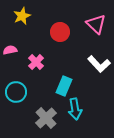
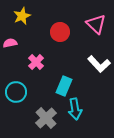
pink semicircle: moved 7 px up
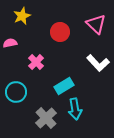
white L-shape: moved 1 px left, 1 px up
cyan rectangle: rotated 36 degrees clockwise
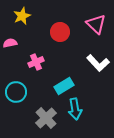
pink cross: rotated 21 degrees clockwise
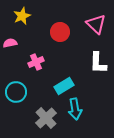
white L-shape: rotated 45 degrees clockwise
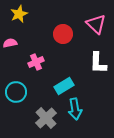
yellow star: moved 3 px left, 2 px up
red circle: moved 3 px right, 2 px down
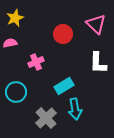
yellow star: moved 4 px left, 4 px down
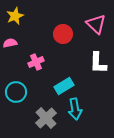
yellow star: moved 2 px up
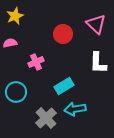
cyan arrow: rotated 90 degrees clockwise
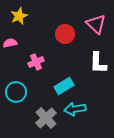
yellow star: moved 4 px right
red circle: moved 2 px right
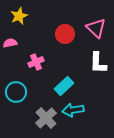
pink triangle: moved 4 px down
cyan rectangle: rotated 12 degrees counterclockwise
cyan arrow: moved 2 px left, 1 px down
